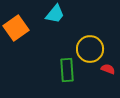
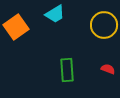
cyan trapezoid: rotated 20 degrees clockwise
orange square: moved 1 px up
yellow circle: moved 14 px right, 24 px up
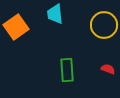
cyan trapezoid: rotated 115 degrees clockwise
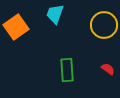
cyan trapezoid: rotated 25 degrees clockwise
red semicircle: rotated 16 degrees clockwise
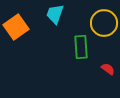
yellow circle: moved 2 px up
green rectangle: moved 14 px right, 23 px up
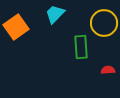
cyan trapezoid: rotated 25 degrees clockwise
red semicircle: moved 1 px down; rotated 40 degrees counterclockwise
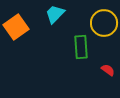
red semicircle: rotated 40 degrees clockwise
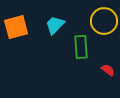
cyan trapezoid: moved 11 px down
yellow circle: moved 2 px up
orange square: rotated 20 degrees clockwise
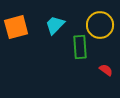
yellow circle: moved 4 px left, 4 px down
green rectangle: moved 1 px left
red semicircle: moved 2 px left
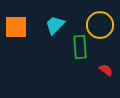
orange square: rotated 15 degrees clockwise
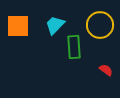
orange square: moved 2 px right, 1 px up
green rectangle: moved 6 px left
